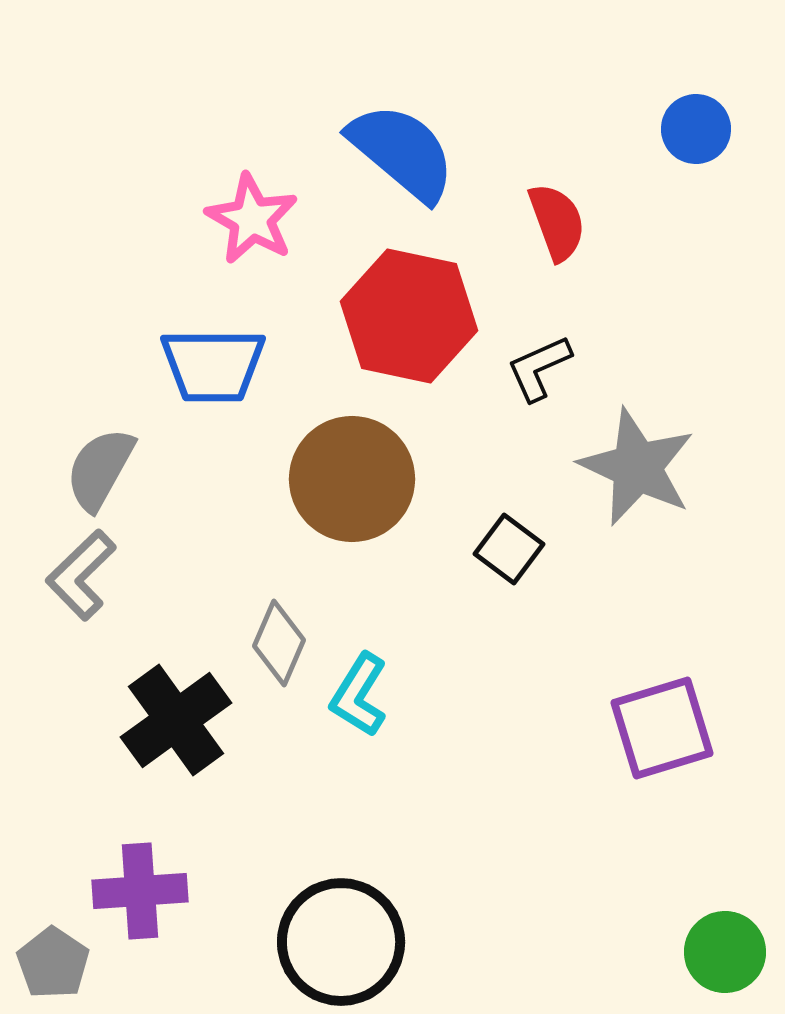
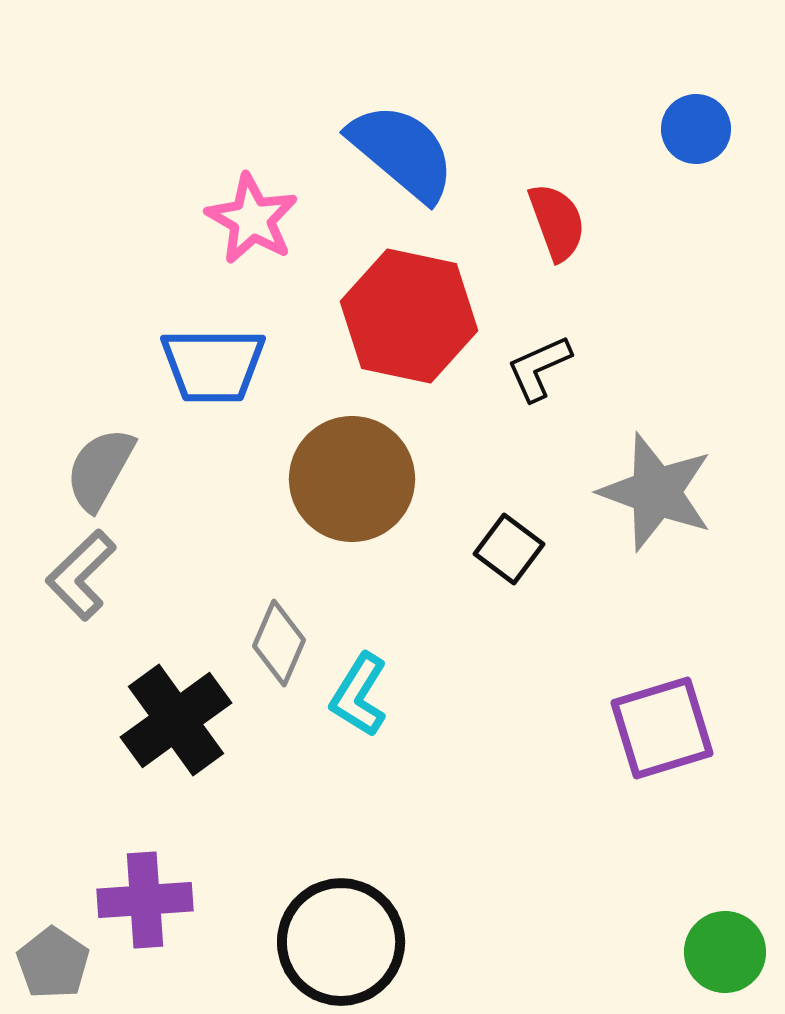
gray star: moved 19 px right, 25 px down; rotated 5 degrees counterclockwise
purple cross: moved 5 px right, 9 px down
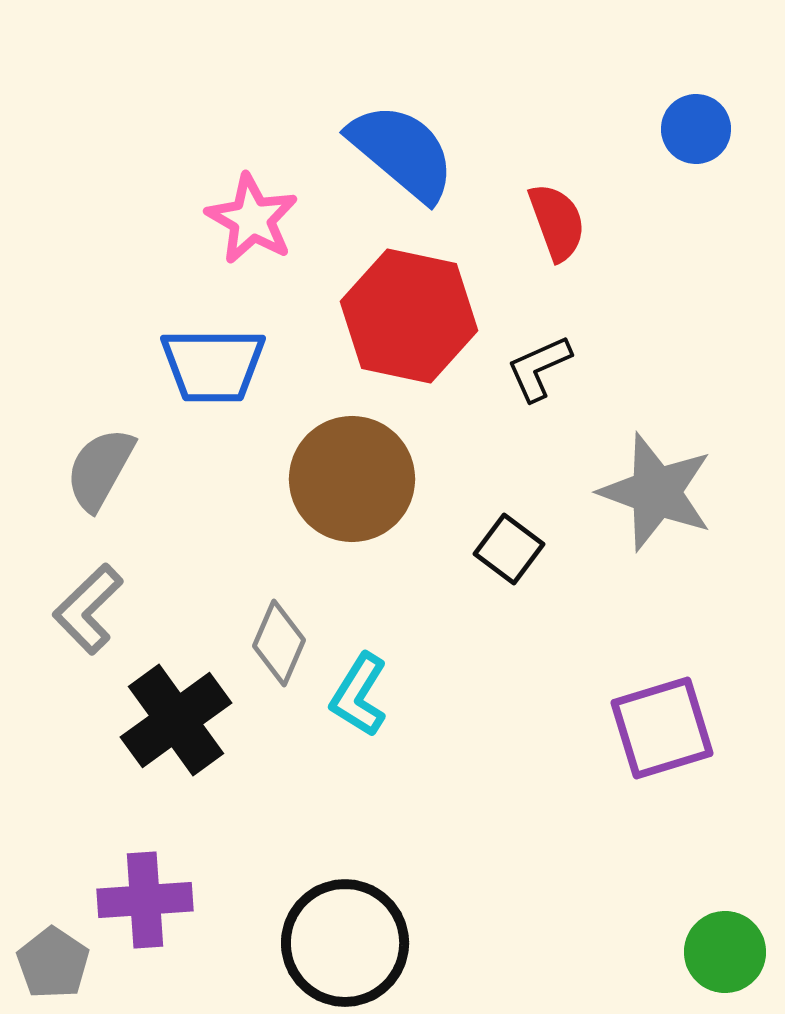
gray L-shape: moved 7 px right, 34 px down
black circle: moved 4 px right, 1 px down
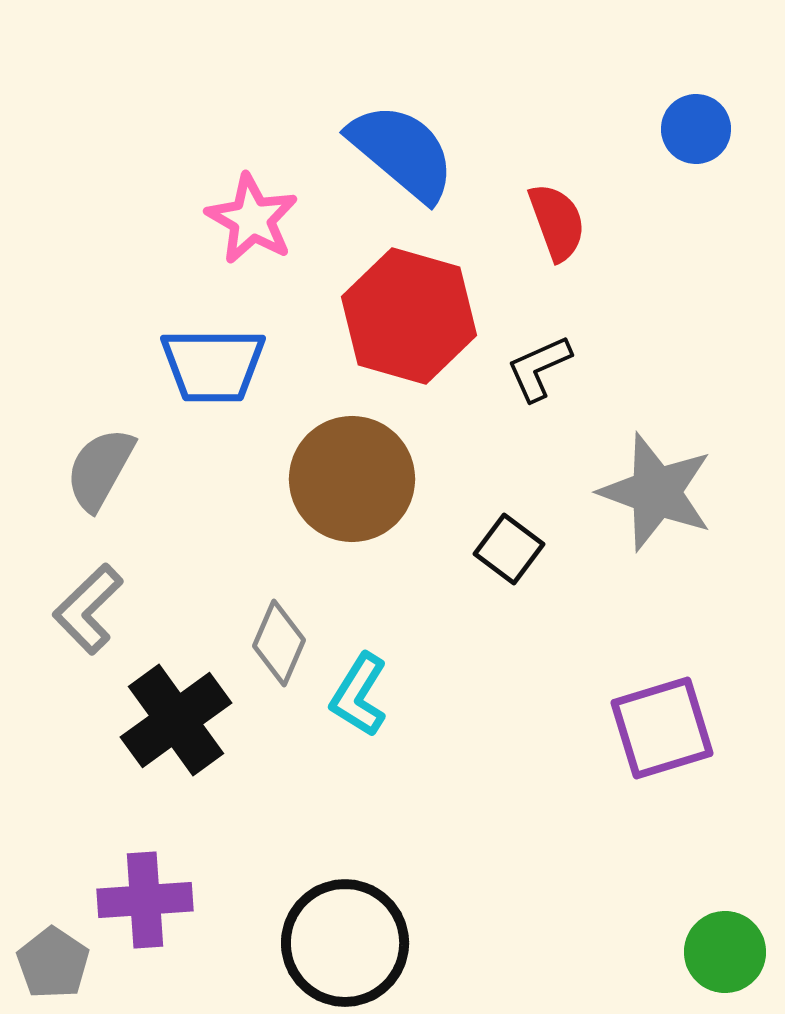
red hexagon: rotated 4 degrees clockwise
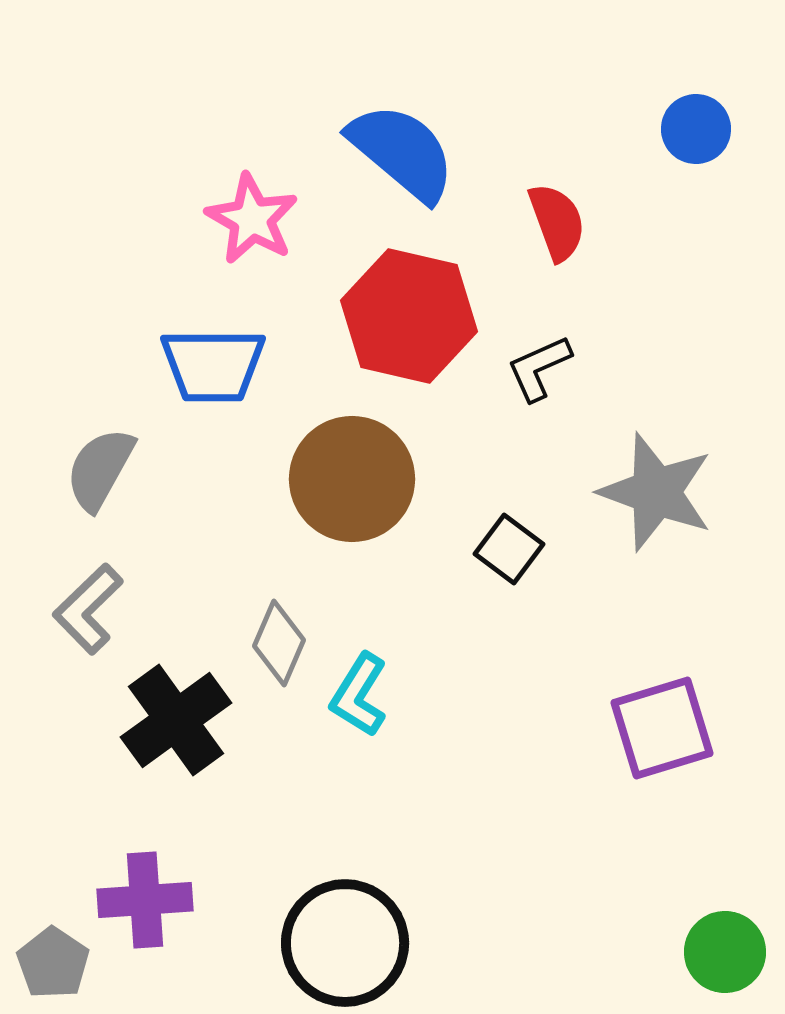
red hexagon: rotated 3 degrees counterclockwise
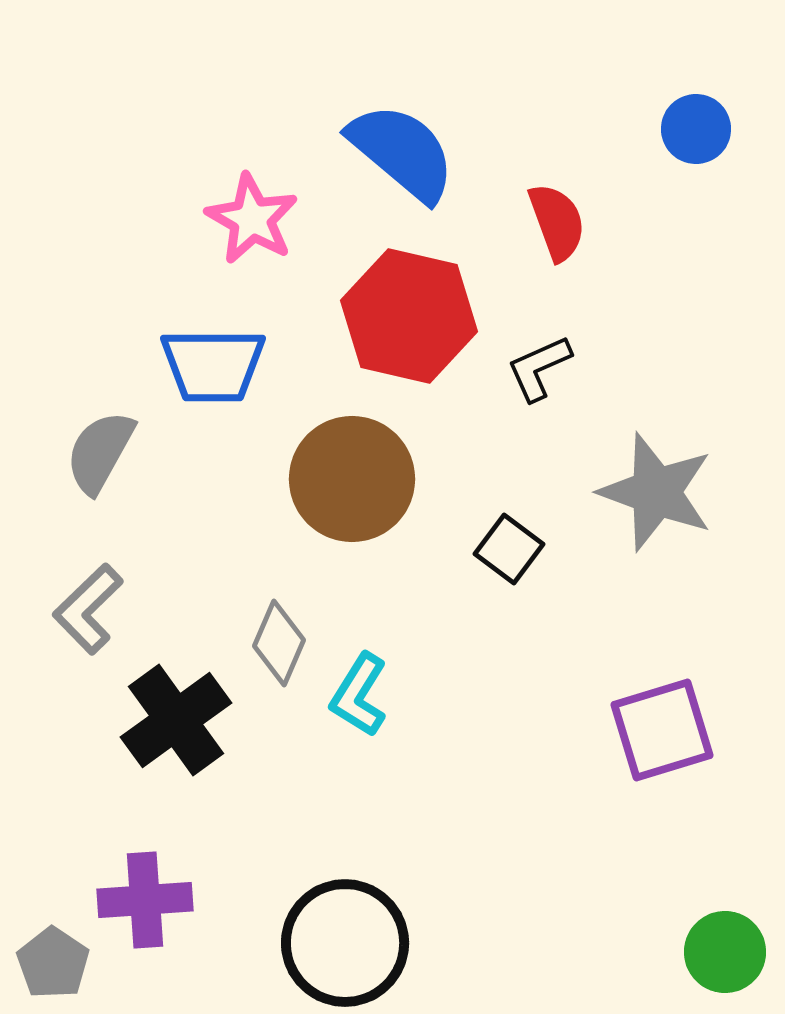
gray semicircle: moved 17 px up
purple square: moved 2 px down
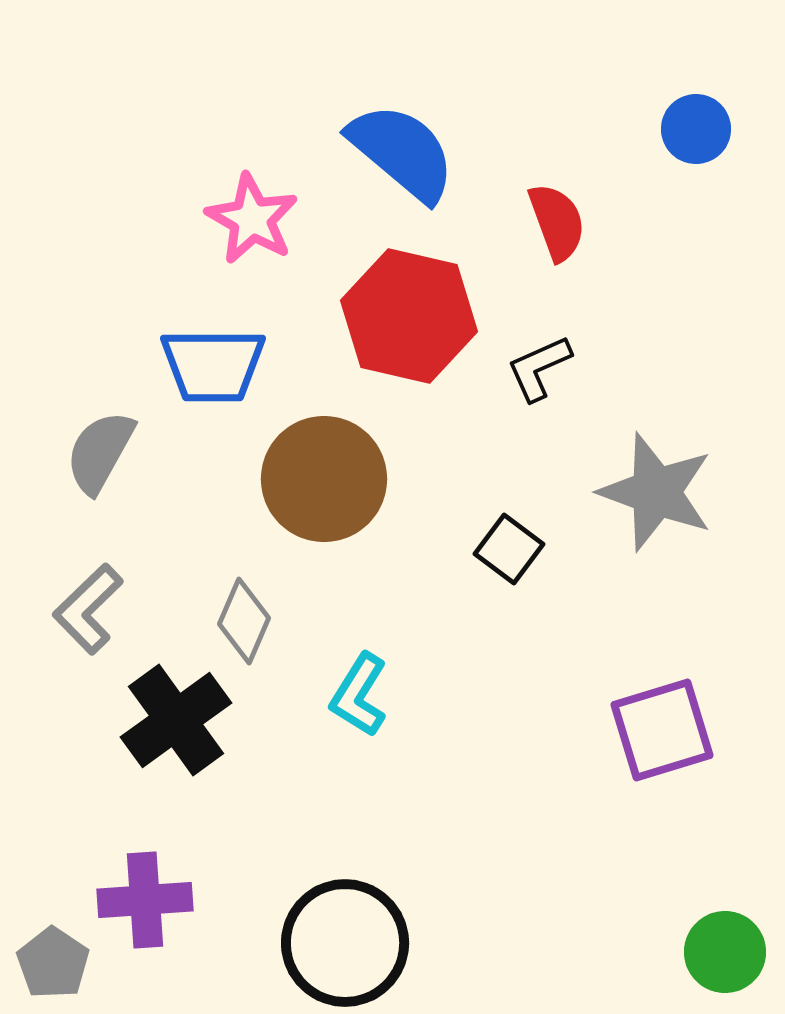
brown circle: moved 28 px left
gray diamond: moved 35 px left, 22 px up
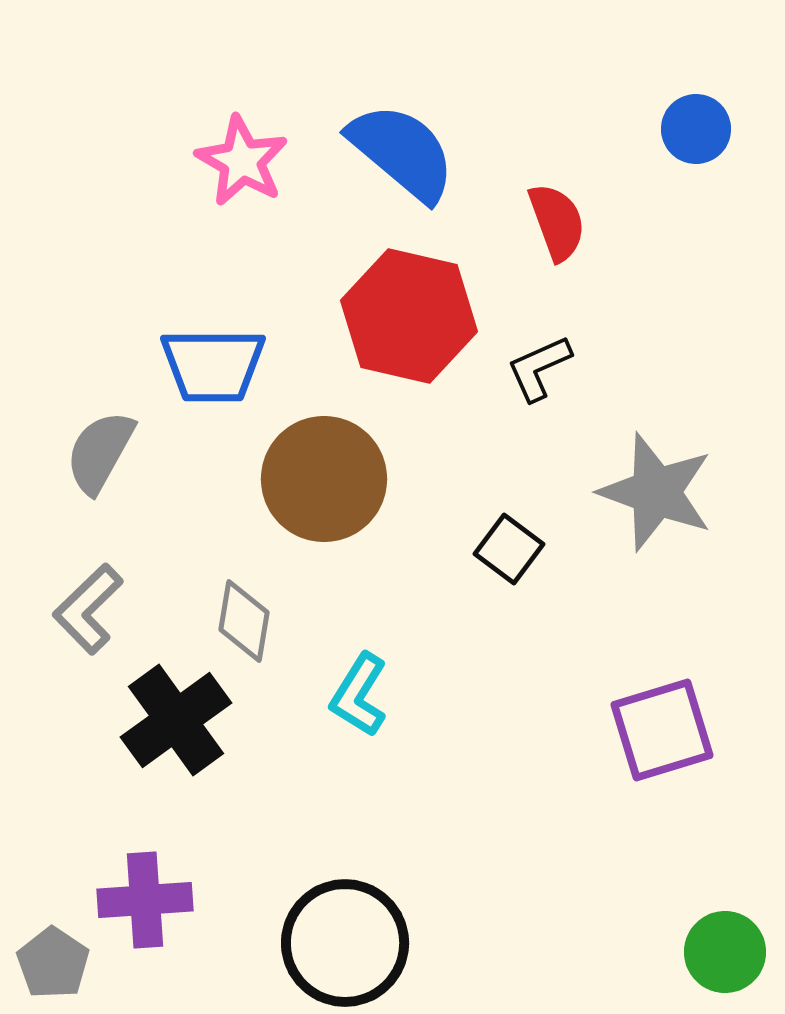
pink star: moved 10 px left, 58 px up
gray diamond: rotated 14 degrees counterclockwise
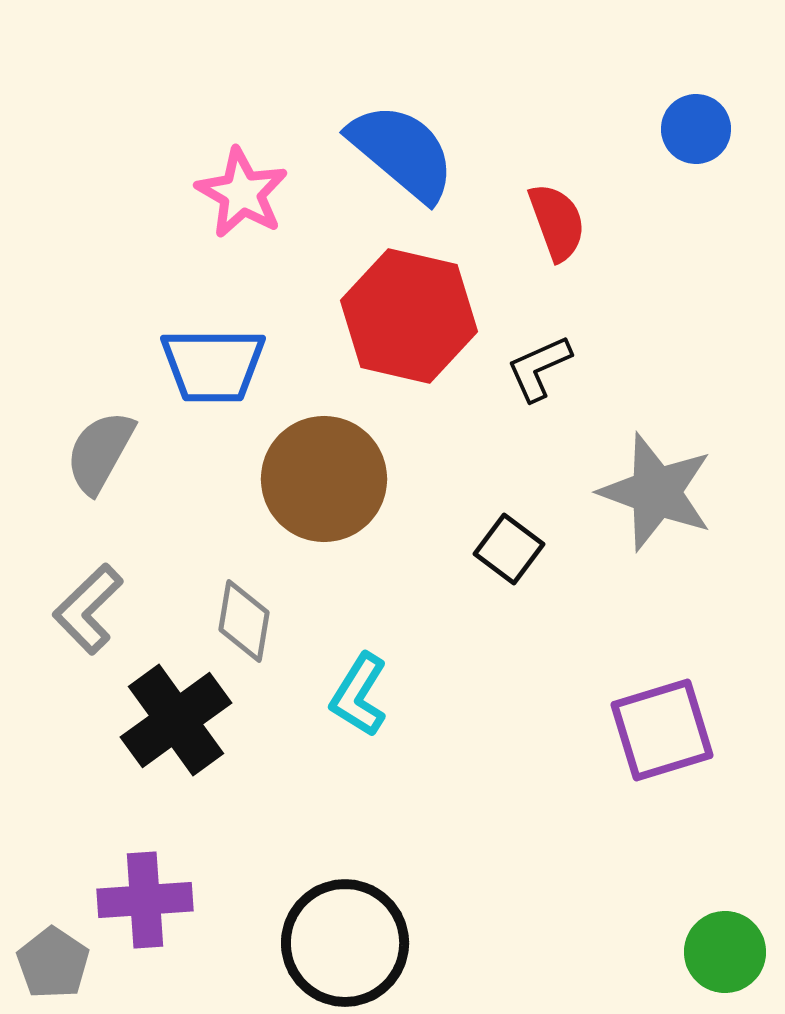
pink star: moved 32 px down
